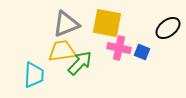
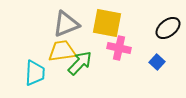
blue square: moved 15 px right, 10 px down; rotated 21 degrees clockwise
cyan trapezoid: moved 1 px right, 2 px up
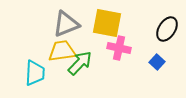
black ellipse: moved 1 px left, 1 px down; rotated 20 degrees counterclockwise
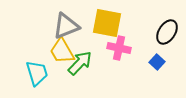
gray triangle: moved 2 px down
black ellipse: moved 3 px down
yellow trapezoid: rotated 112 degrees counterclockwise
cyan trapezoid: moved 2 px right; rotated 20 degrees counterclockwise
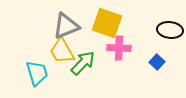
yellow square: rotated 8 degrees clockwise
black ellipse: moved 3 px right, 2 px up; rotated 65 degrees clockwise
pink cross: rotated 10 degrees counterclockwise
green arrow: moved 3 px right
